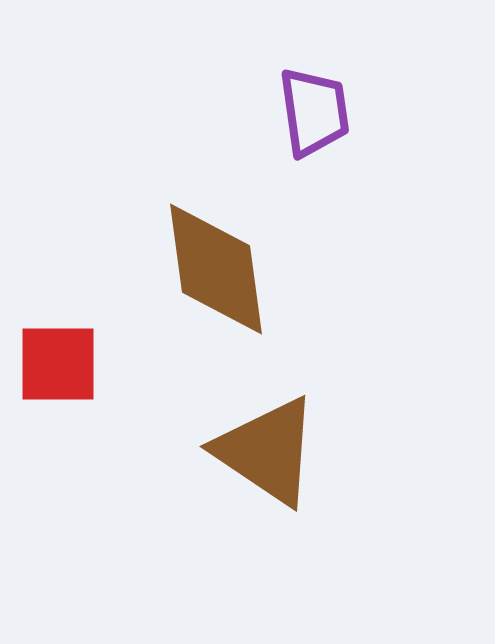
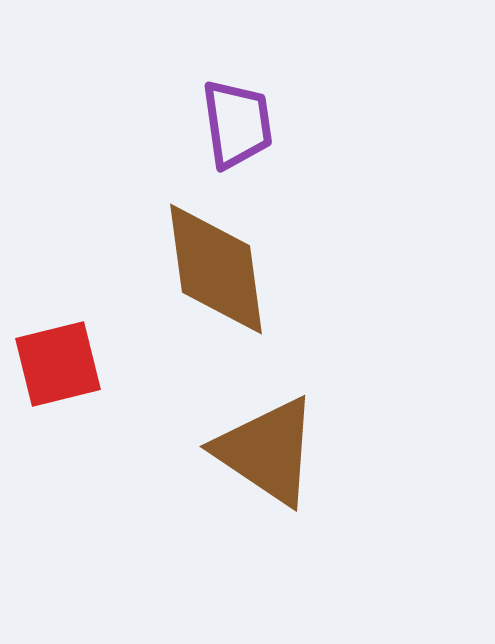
purple trapezoid: moved 77 px left, 12 px down
red square: rotated 14 degrees counterclockwise
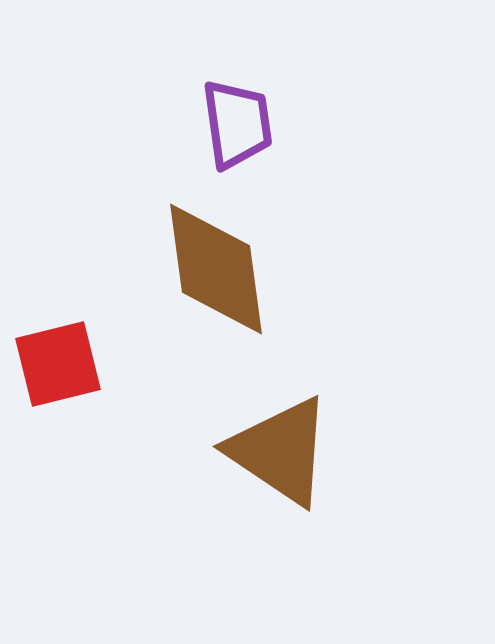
brown triangle: moved 13 px right
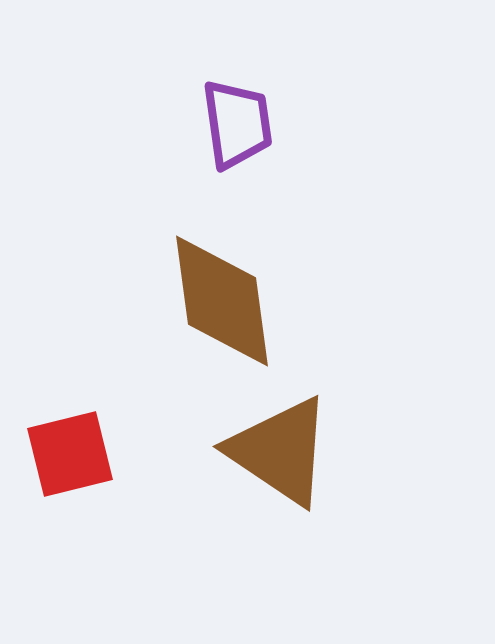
brown diamond: moved 6 px right, 32 px down
red square: moved 12 px right, 90 px down
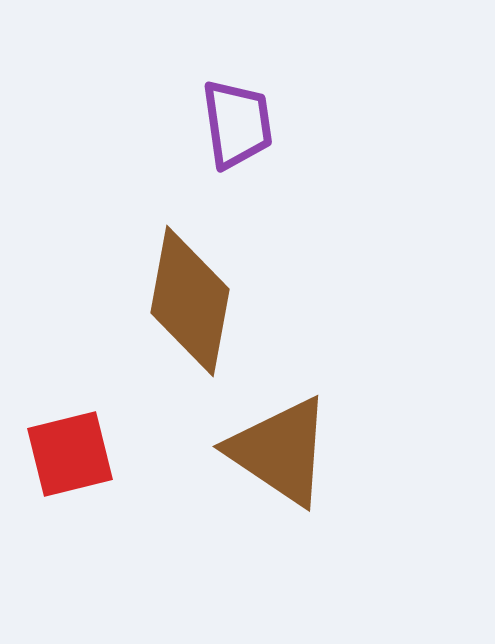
brown diamond: moved 32 px left; rotated 18 degrees clockwise
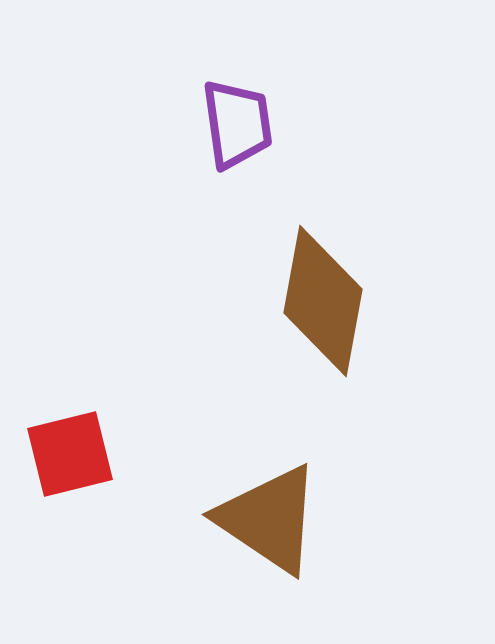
brown diamond: moved 133 px right
brown triangle: moved 11 px left, 68 px down
